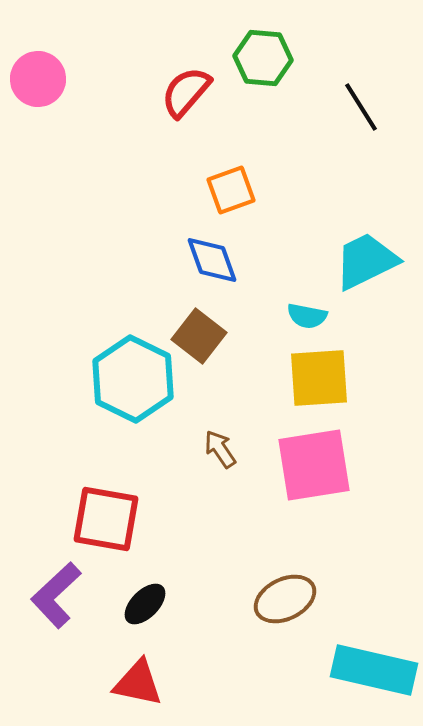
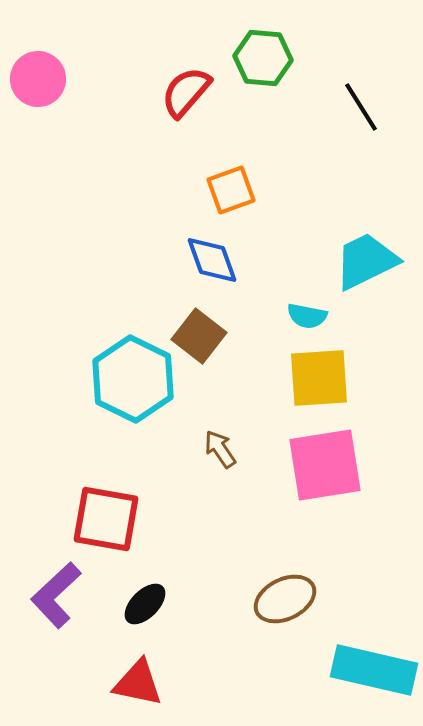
pink square: moved 11 px right
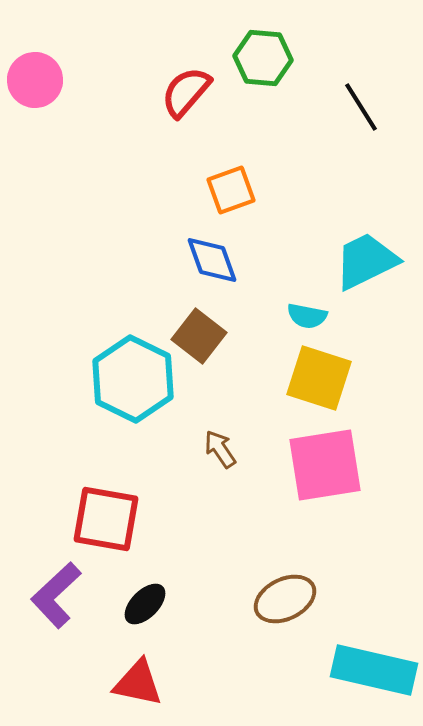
pink circle: moved 3 px left, 1 px down
yellow square: rotated 22 degrees clockwise
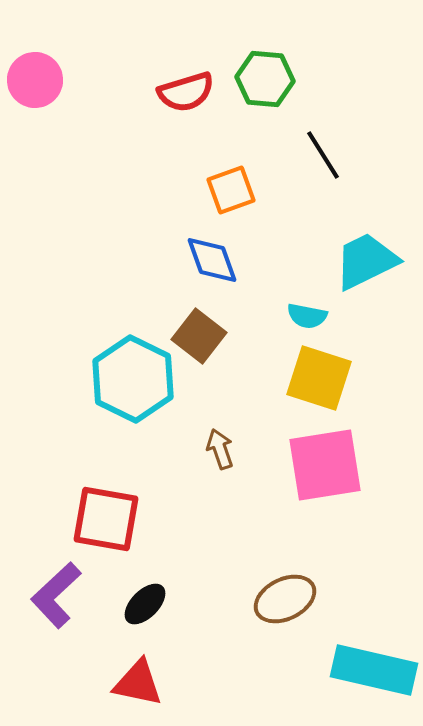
green hexagon: moved 2 px right, 21 px down
red semicircle: rotated 148 degrees counterclockwise
black line: moved 38 px left, 48 px down
brown arrow: rotated 15 degrees clockwise
